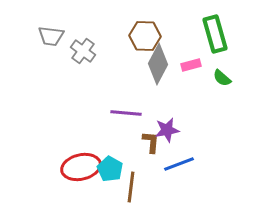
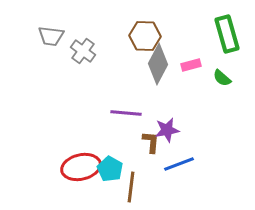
green rectangle: moved 12 px right
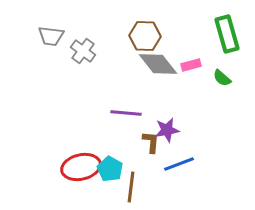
gray diamond: rotated 66 degrees counterclockwise
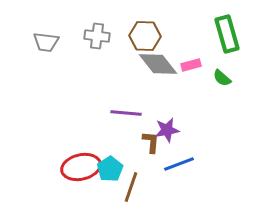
gray trapezoid: moved 5 px left, 6 px down
gray cross: moved 14 px right, 15 px up; rotated 30 degrees counterclockwise
cyan pentagon: rotated 10 degrees clockwise
brown line: rotated 12 degrees clockwise
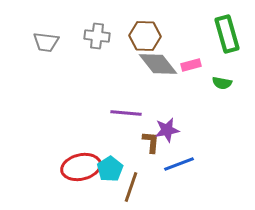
green semicircle: moved 5 px down; rotated 30 degrees counterclockwise
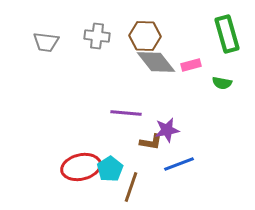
gray diamond: moved 2 px left, 2 px up
brown L-shape: rotated 95 degrees clockwise
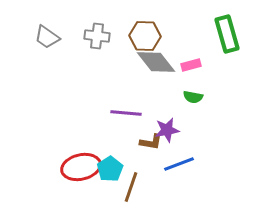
gray trapezoid: moved 1 px right, 5 px up; rotated 28 degrees clockwise
green semicircle: moved 29 px left, 14 px down
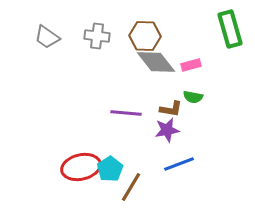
green rectangle: moved 3 px right, 5 px up
brown L-shape: moved 20 px right, 33 px up
brown line: rotated 12 degrees clockwise
